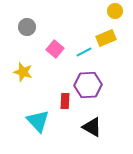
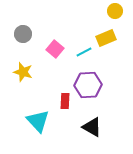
gray circle: moved 4 px left, 7 px down
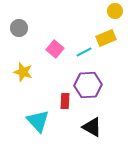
gray circle: moved 4 px left, 6 px up
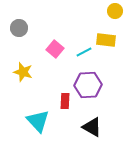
yellow rectangle: moved 2 px down; rotated 30 degrees clockwise
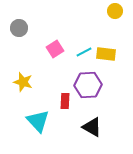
yellow rectangle: moved 14 px down
pink square: rotated 18 degrees clockwise
yellow star: moved 10 px down
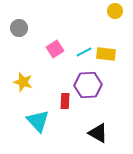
black triangle: moved 6 px right, 6 px down
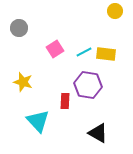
purple hexagon: rotated 12 degrees clockwise
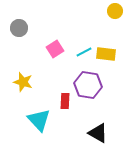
cyan triangle: moved 1 px right, 1 px up
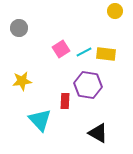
pink square: moved 6 px right
yellow star: moved 1 px left, 1 px up; rotated 24 degrees counterclockwise
cyan triangle: moved 1 px right
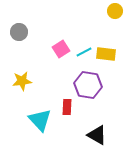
gray circle: moved 4 px down
red rectangle: moved 2 px right, 6 px down
black triangle: moved 1 px left, 2 px down
